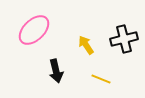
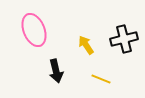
pink ellipse: rotated 68 degrees counterclockwise
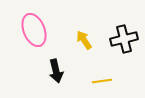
yellow arrow: moved 2 px left, 5 px up
yellow line: moved 1 px right, 2 px down; rotated 30 degrees counterclockwise
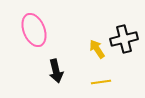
yellow arrow: moved 13 px right, 9 px down
yellow line: moved 1 px left, 1 px down
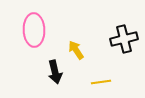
pink ellipse: rotated 20 degrees clockwise
yellow arrow: moved 21 px left, 1 px down
black arrow: moved 1 px left, 1 px down
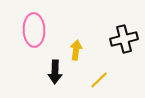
yellow arrow: rotated 42 degrees clockwise
black arrow: rotated 15 degrees clockwise
yellow line: moved 2 px left, 2 px up; rotated 36 degrees counterclockwise
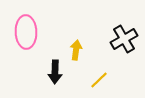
pink ellipse: moved 8 px left, 2 px down
black cross: rotated 16 degrees counterclockwise
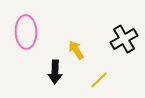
yellow arrow: rotated 42 degrees counterclockwise
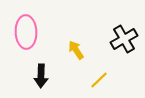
black arrow: moved 14 px left, 4 px down
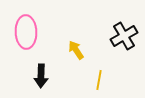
black cross: moved 3 px up
yellow line: rotated 36 degrees counterclockwise
